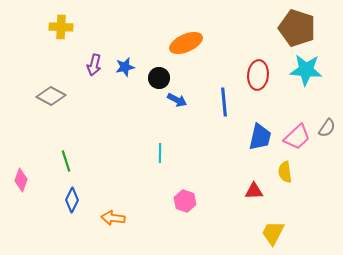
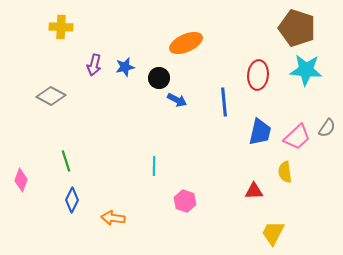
blue trapezoid: moved 5 px up
cyan line: moved 6 px left, 13 px down
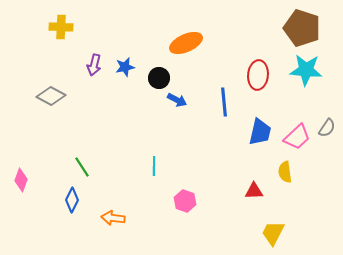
brown pentagon: moved 5 px right
green line: moved 16 px right, 6 px down; rotated 15 degrees counterclockwise
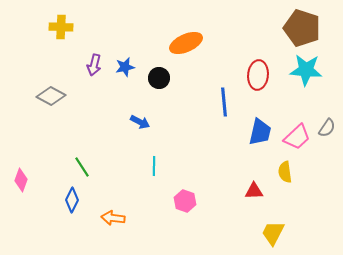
blue arrow: moved 37 px left, 22 px down
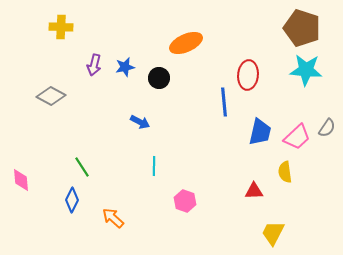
red ellipse: moved 10 px left
pink diamond: rotated 25 degrees counterclockwise
orange arrow: rotated 35 degrees clockwise
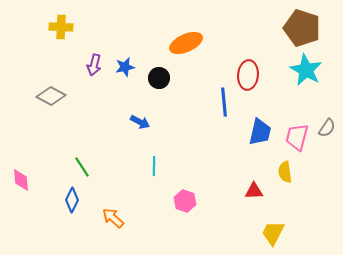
cyan star: rotated 24 degrees clockwise
pink trapezoid: rotated 148 degrees clockwise
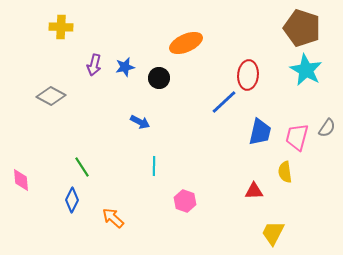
blue line: rotated 52 degrees clockwise
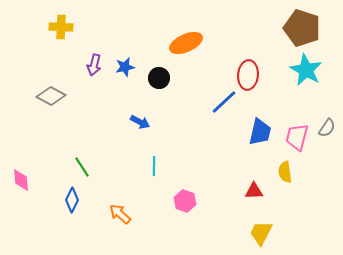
orange arrow: moved 7 px right, 4 px up
yellow trapezoid: moved 12 px left
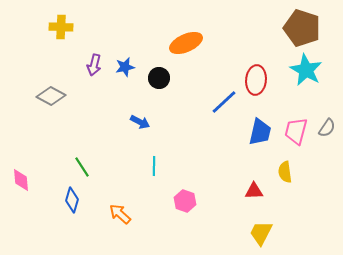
red ellipse: moved 8 px right, 5 px down
pink trapezoid: moved 1 px left, 6 px up
blue diamond: rotated 10 degrees counterclockwise
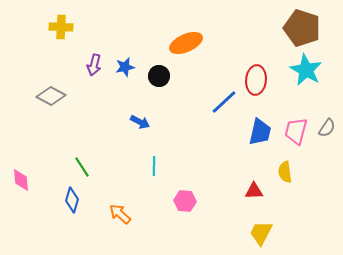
black circle: moved 2 px up
pink hexagon: rotated 15 degrees counterclockwise
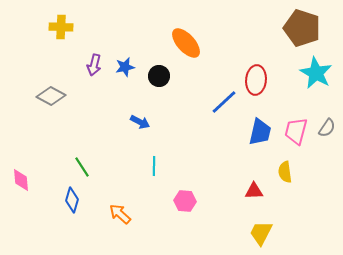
orange ellipse: rotated 72 degrees clockwise
cyan star: moved 10 px right, 3 px down
